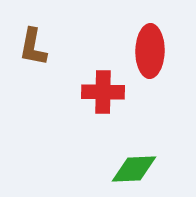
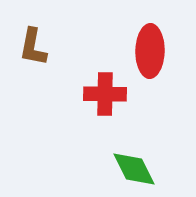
red cross: moved 2 px right, 2 px down
green diamond: rotated 66 degrees clockwise
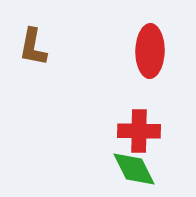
red cross: moved 34 px right, 37 px down
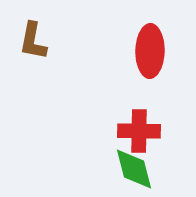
brown L-shape: moved 6 px up
green diamond: rotated 12 degrees clockwise
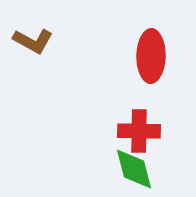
brown L-shape: rotated 72 degrees counterclockwise
red ellipse: moved 1 px right, 5 px down
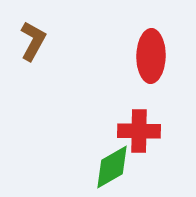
brown L-shape: rotated 90 degrees counterclockwise
green diamond: moved 22 px left, 2 px up; rotated 75 degrees clockwise
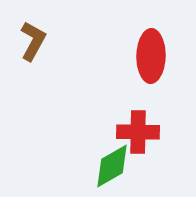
red cross: moved 1 px left, 1 px down
green diamond: moved 1 px up
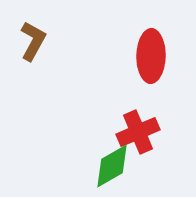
red cross: rotated 24 degrees counterclockwise
